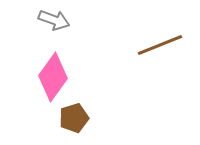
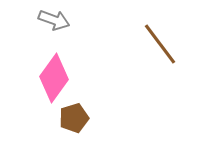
brown line: moved 1 px up; rotated 75 degrees clockwise
pink diamond: moved 1 px right, 1 px down
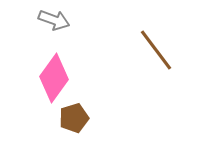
brown line: moved 4 px left, 6 px down
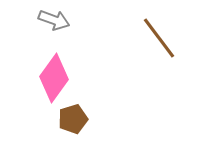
brown line: moved 3 px right, 12 px up
brown pentagon: moved 1 px left, 1 px down
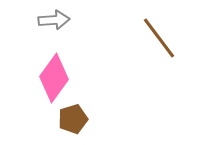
gray arrow: rotated 24 degrees counterclockwise
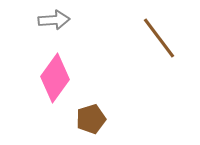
pink diamond: moved 1 px right
brown pentagon: moved 18 px right
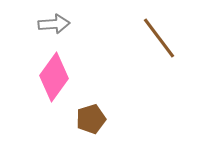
gray arrow: moved 4 px down
pink diamond: moved 1 px left, 1 px up
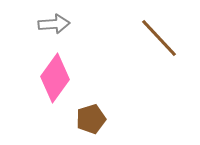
brown line: rotated 6 degrees counterclockwise
pink diamond: moved 1 px right, 1 px down
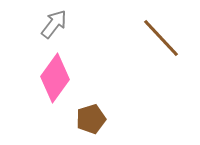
gray arrow: rotated 48 degrees counterclockwise
brown line: moved 2 px right
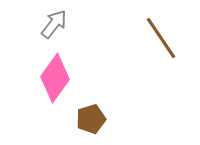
brown line: rotated 9 degrees clockwise
